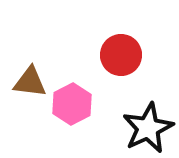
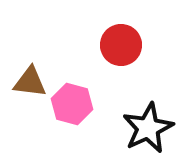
red circle: moved 10 px up
pink hexagon: rotated 18 degrees counterclockwise
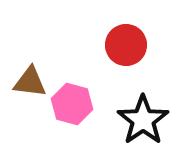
red circle: moved 5 px right
black star: moved 5 px left, 8 px up; rotated 9 degrees counterclockwise
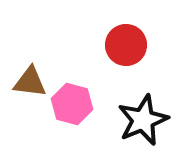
black star: rotated 12 degrees clockwise
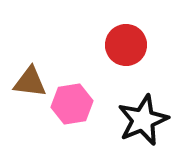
pink hexagon: rotated 24 degrees counterclockwise
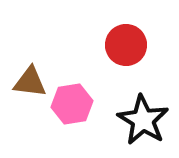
black star: rotated 18 degrees counterclockwise
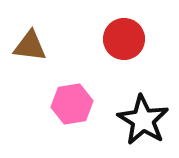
red circle: moved 2 px left, 6 px up
brown triangle: moved 36 px up
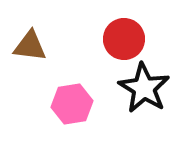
black star: moved 1 px right, 32 px up
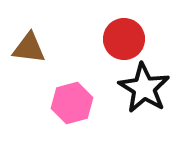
brown triangle: moved 1 px left, 2 px down
pink hexagon: moved 1 px up; rotated 6 degrees counterclockwise
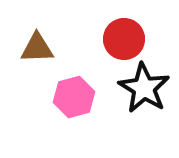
brown triangle: moved 8 px right; rotated 9 degrees counterclockwise
pink hexagon: moved 2 px right, 6 px up
